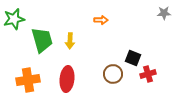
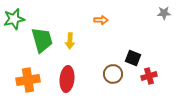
red cross: moved 1 px right, 2 px down
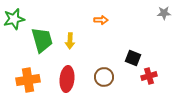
brown circle: moved 9 px left, 3 px down
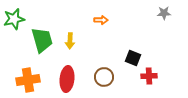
red cross: rotated 14 degrees clockwise
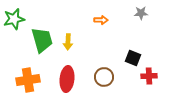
gray star: moved 23 px left
yellow arrow: moved 2 px left, 1 px down
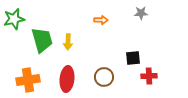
black square: rotated 28 degrees counterclockwise
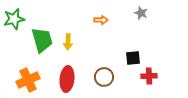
gray star: rotated 24 degrees clockwise
orange cross: rotated 15 degrees counterclockwise
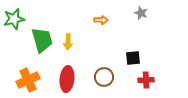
red cross: moved 3 px left, 4 px down
